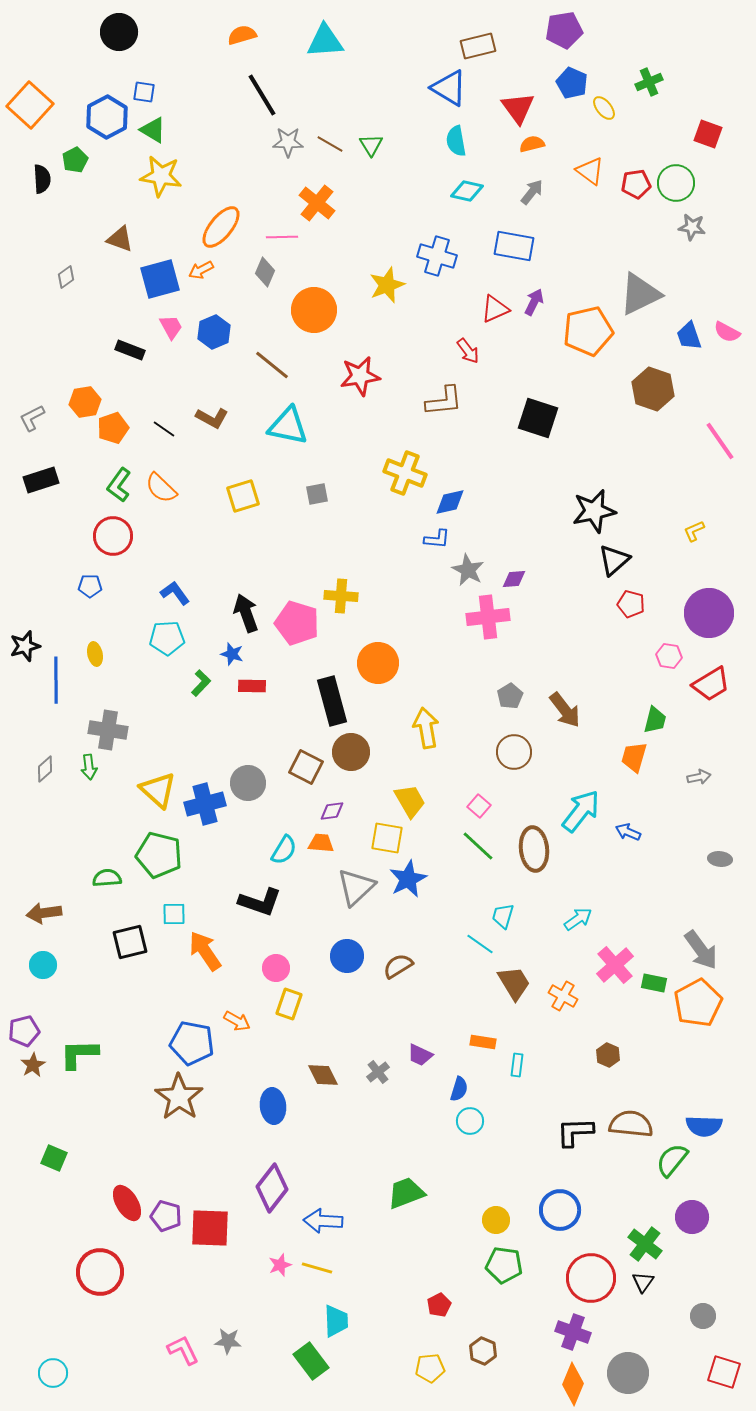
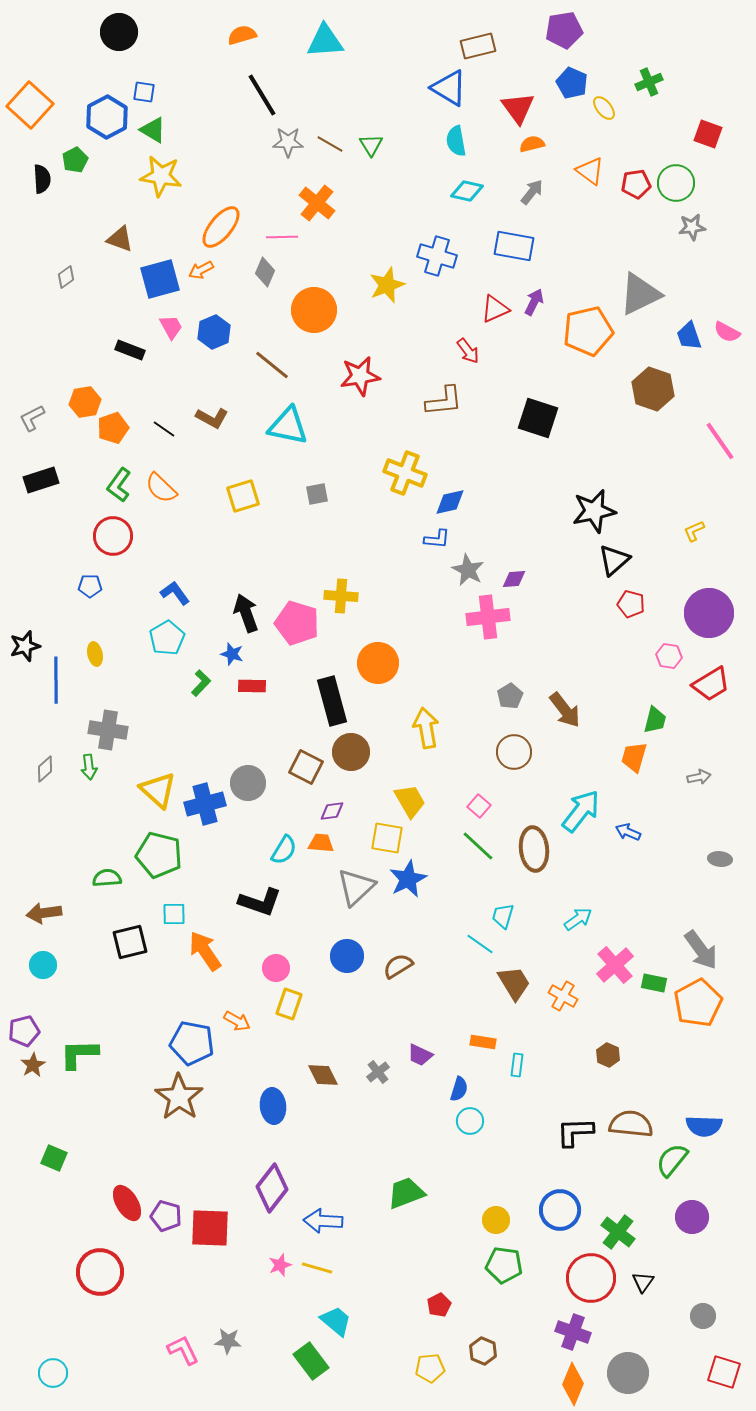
gray star at (692, 227): rotated 16 degrees counterclockwise
cyan pentagon at (167, 638): rotated 28 degrees counterclockwise
green cross at (645, 1244): moved 27 px left, 12 px up
cyan trapezoid at (336, 1321): rotated 48 degrees counterclockwise
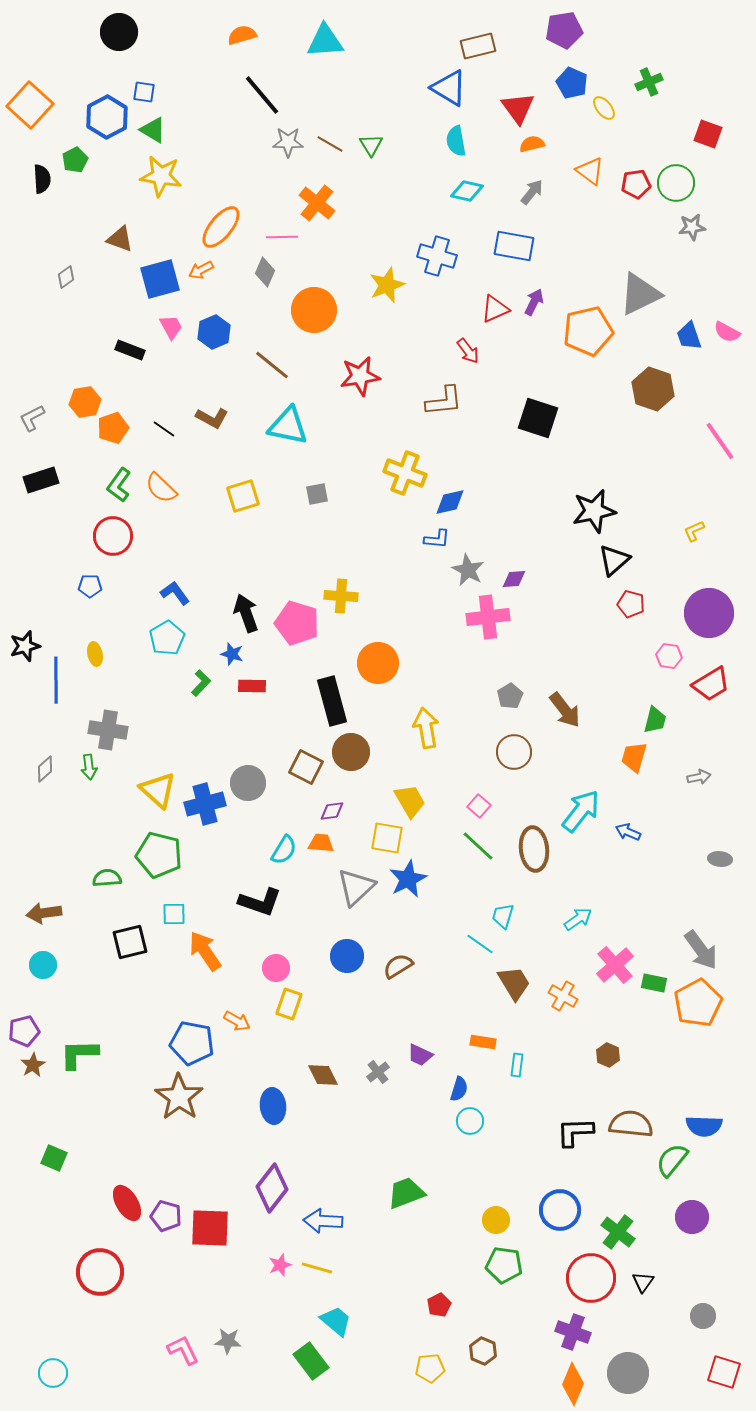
black line at (262, 95): rotated 9 degrees counterclockwise
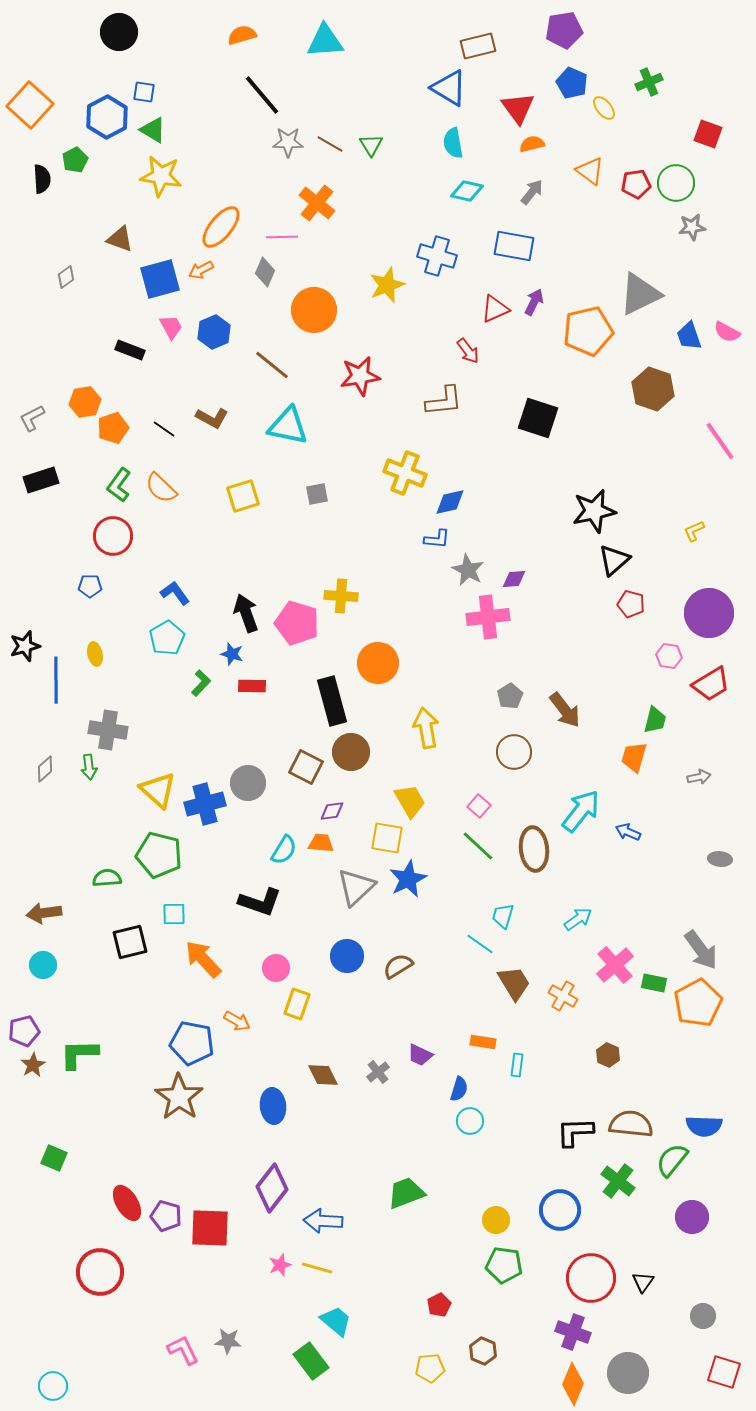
cyan semicircle at (456, 141): moved 3 px left, 2 px down
orange arrow at (205, 951): moved 2 px left, 8 px down; rotated 9 degrees counterclockwise
yellow rectangle at (289, 1004): moved 8 px right
green cross at (618, 1232): moved 51 px up
cyan circle at (53, 1373): moved 13 px down
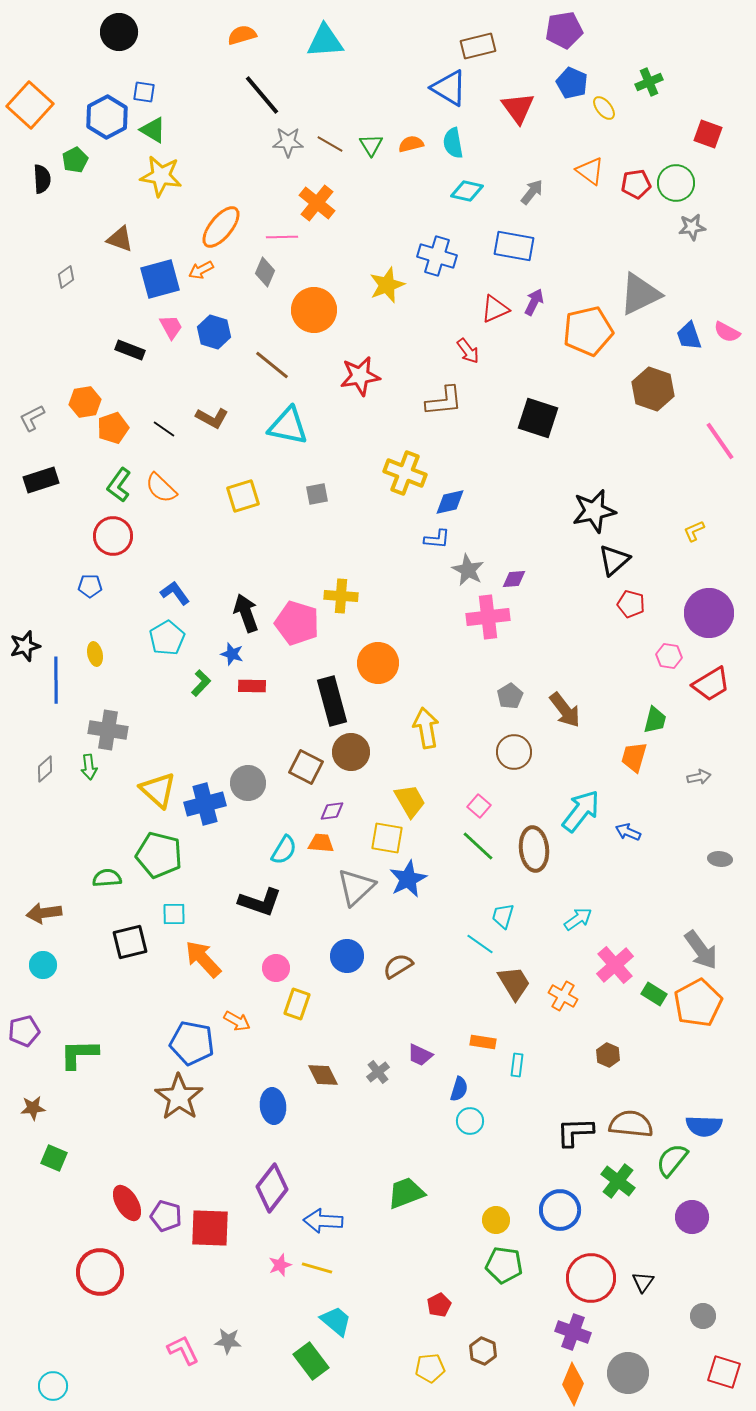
orange semicircle at (532, 144): moved 121 px left
blue hexagon at (214, 332): rotated 20 degrees counterclockwise
green rectangle at (654, 983): moved 11 px down; rotated 20 degrees clockwise
brown star at (33, 1065): moved 43 px down; rotated 25 degrees clockwise
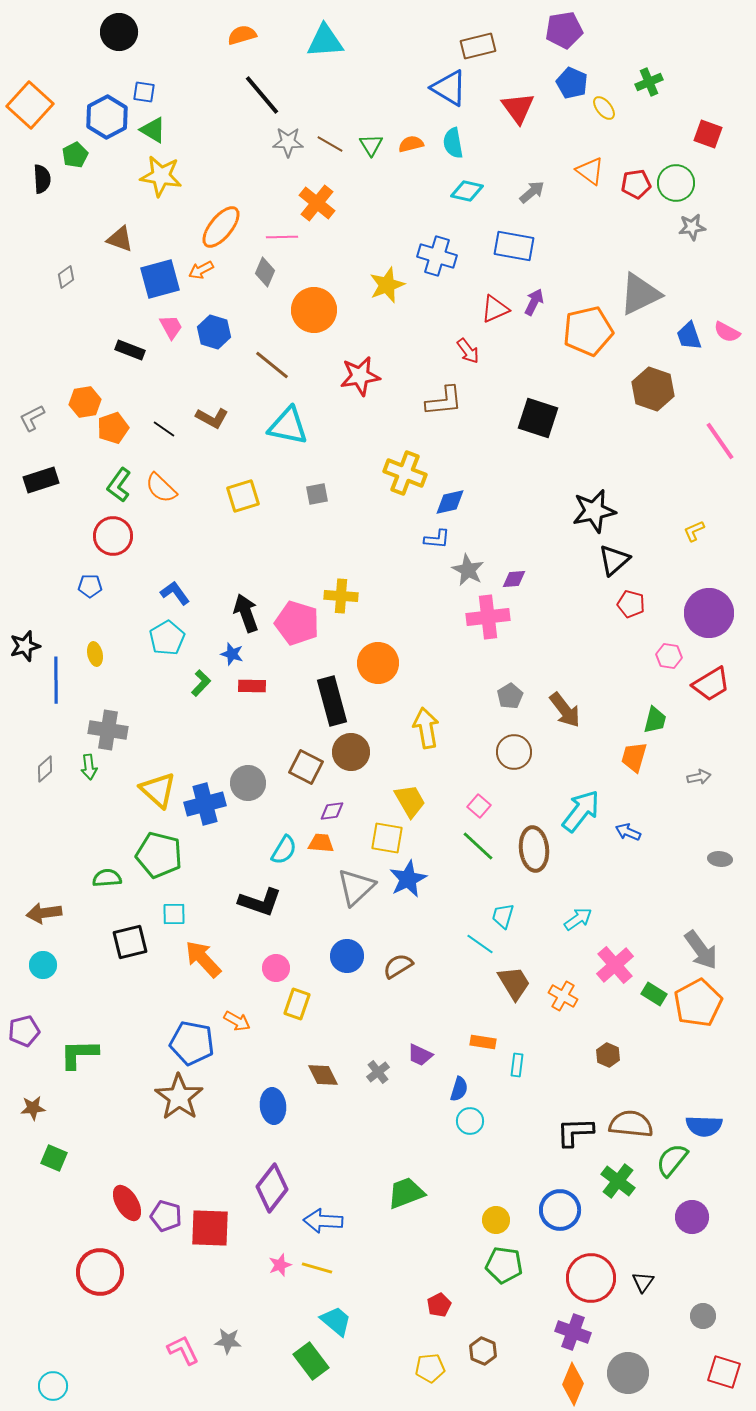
green pentagon at (75, 160): moved 5 px up
gray arrow at (532, 192): rotated 12 degrees clockwise
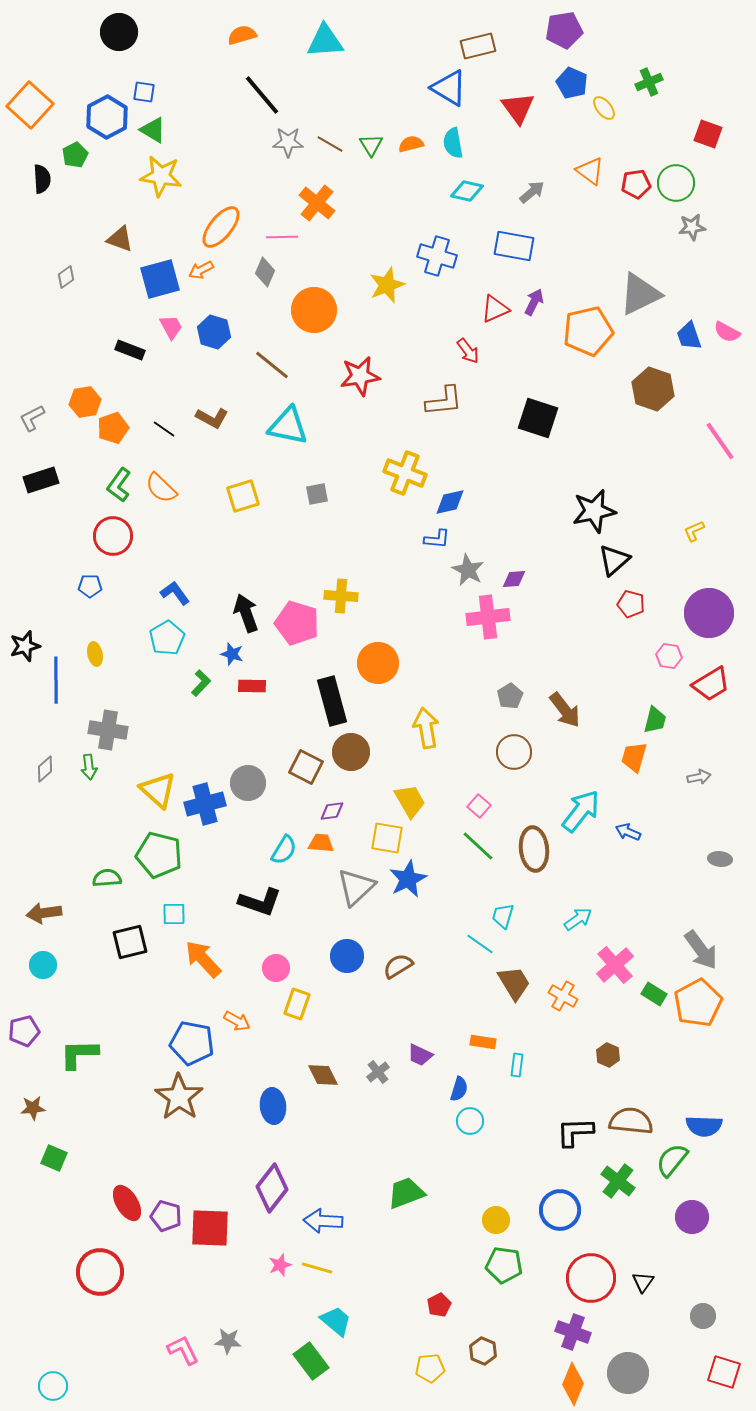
brown semicircle at (631, 1124): moved 3 px up
